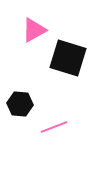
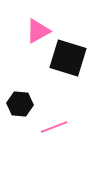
pink triangle: moved 4 px right, 1 px down
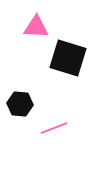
pink triangle: moved 2 px left, 4 px up; rotated 32 degrees clockwise
pink line: moved 1 px down
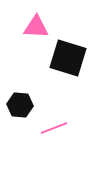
black hexagon: moved 1 px down
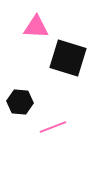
black hexagon: moved 3 px up
pink line: moved 1 px left, 1 px up
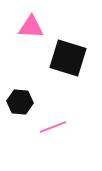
pink triangle: moved 5 px left
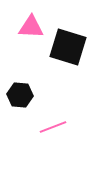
black square: moved 11 px up
black hexagon: moved 7 px up
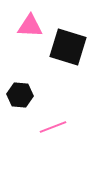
pink triangle: moved 1 px left, 1 px up
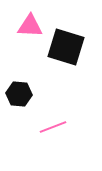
black square: moved 2 px left
black hexagon: moved 1 px left, 1 px up
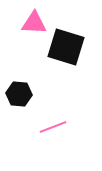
pink triangle: moved 4 px right, 3 px up
